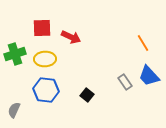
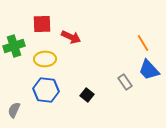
red square: moved 4 px up
green cross: moved 1 px left, 8 px up
blue trapezoid: moved 6 px up
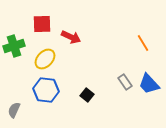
yellow ellipse: rotated 45 degrees counterclockwise
blue trapezoid: moved 14 px down
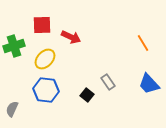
red square: moved 1 px down
gray rectangle: moved 17 px left
gray semicircle: moved 2 px left, 1 px up
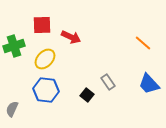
orange line: rotated 18 degrees counterclockwise
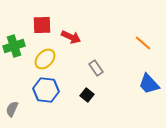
gray rectangle: moved 12 px left, 14 px up
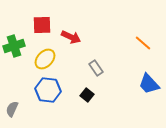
blue hexagon: moved 2 px right
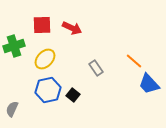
red arrow: moved 1 px right, 9 px up
orange line: moved 9 px left, 18 px down
blue hexagon: rotated 20 degrees counterclockwise
black square: moved 14 px left
